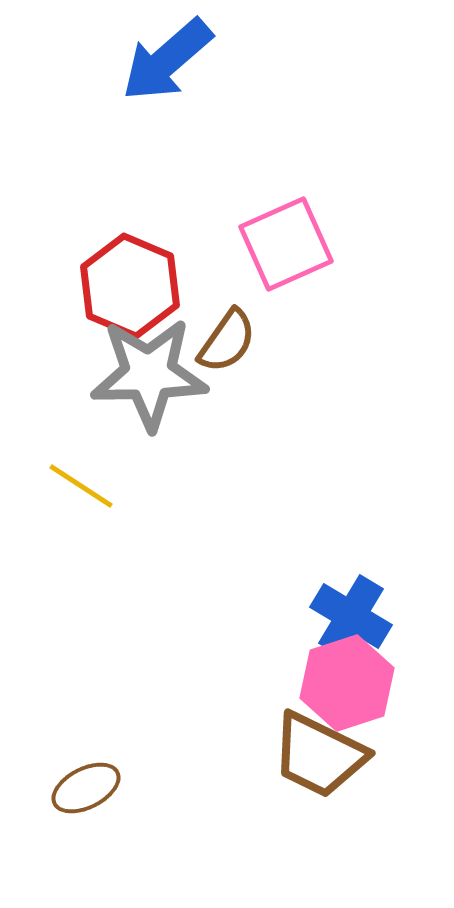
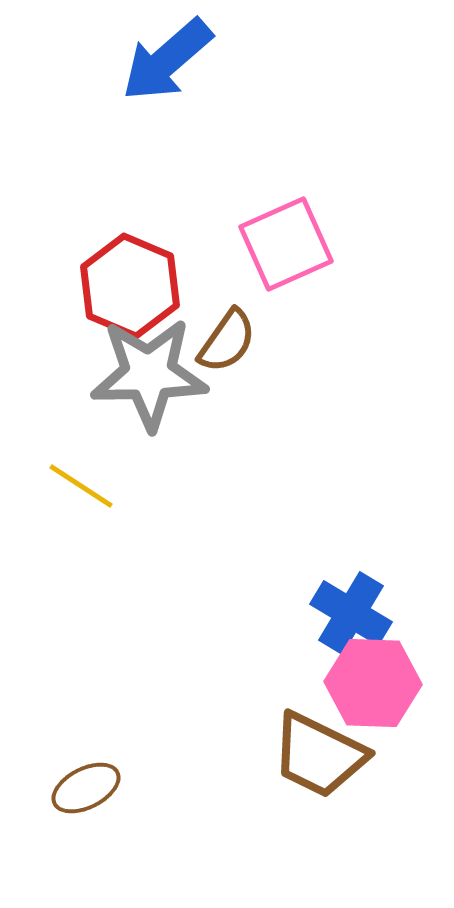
blue cross: moved 3 px up
pink hexagon: moved 26 px right; rotated 20 degrees clockwise
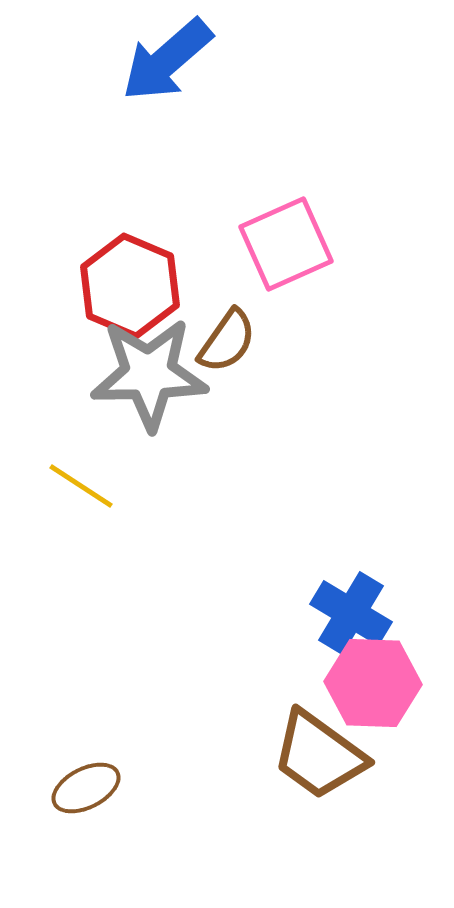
brown trapezoid: rotated 10 degrees clockwise
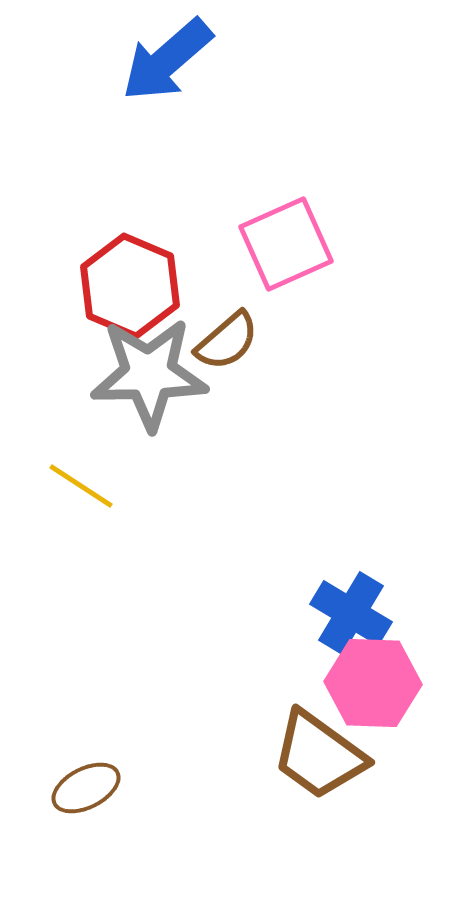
brown semicircle: rotated 14 degrees clockwise
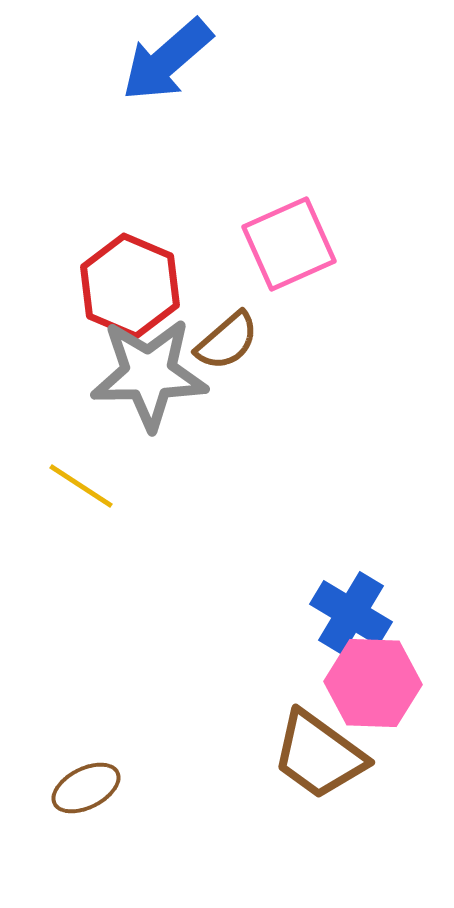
pink square: moved 3 px right
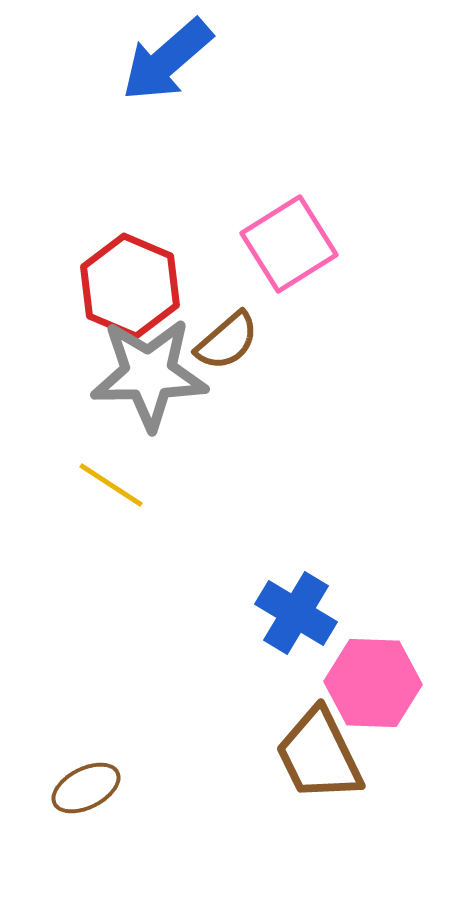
pink square: rotated 8 degrees counterclockwise
yellow line: moved 30 px right, 1 px up
blue cross: moved 55 px left
brown trapezoid: rotated 28 degrees clockwise
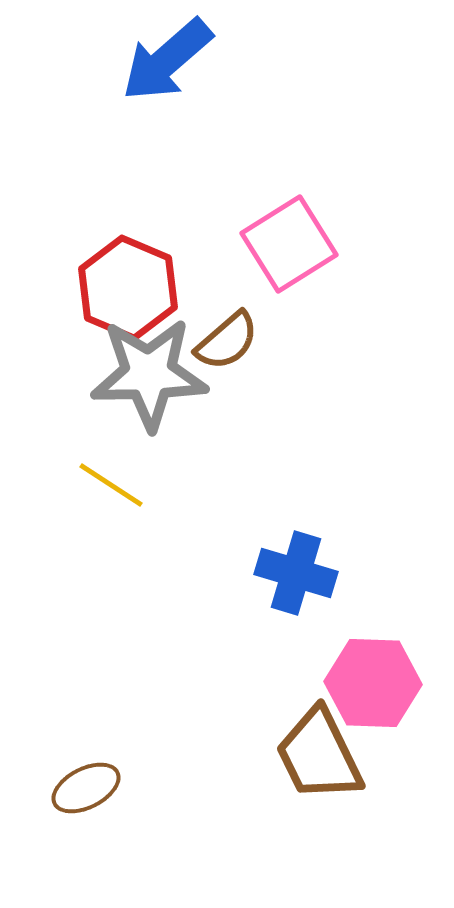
red hexagon: moved 2 px left, 2 px down
blue cross: moved 40 px up; rotated 14 degrees counterclockwise
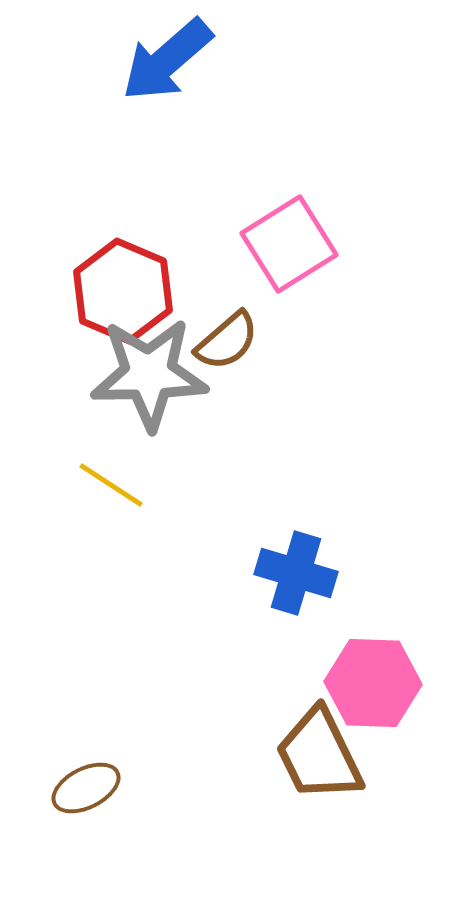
red hexagon: moved 5 px left, 3 px down
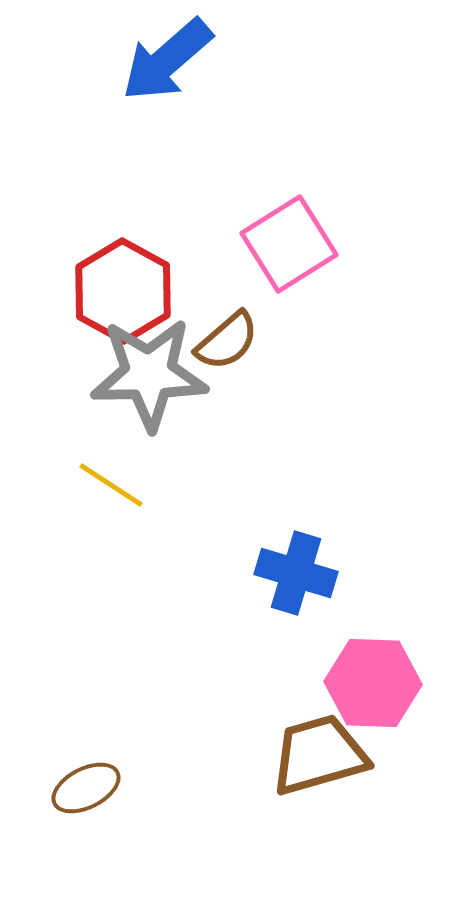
red hexagon: rotated 6 degrees clockwise
brown trapezoid: rotated 100 degrees clockwise
